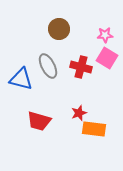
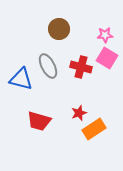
orange rectangle: rotated 40 degrees counterclockwise
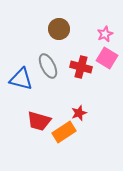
pink star: moved 1 px up; rotated 21 degrees counterclockwise
orange rectangle: moved 30 px left, 3 px down
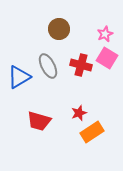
red cross: moved 2 px up
blue triangle: moved 2 px left, 2 px up; rotated 45 degrees counterclockwise
orange rectangle: moved 28 px right
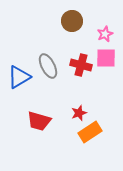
brown circle: moved 13 px right, 8 px up
pink square: moved 1 px left; rotated 30 degrees counterclockwise
orange rectangle: moved 2 px left
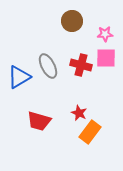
pink star: rotated 21 degrees clockwise
red star: rotated 28 degrees counterclockwise
orange rectangle: rotated 20 degrees counterclockwise
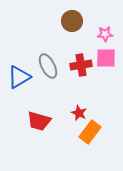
red cross: rotated 25 degrees counterclockwise
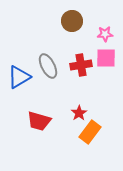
red star: rotated 14 degrees clockwise
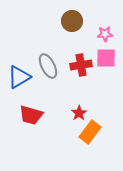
red trapezoid: moved 8 px left, 6 px up
